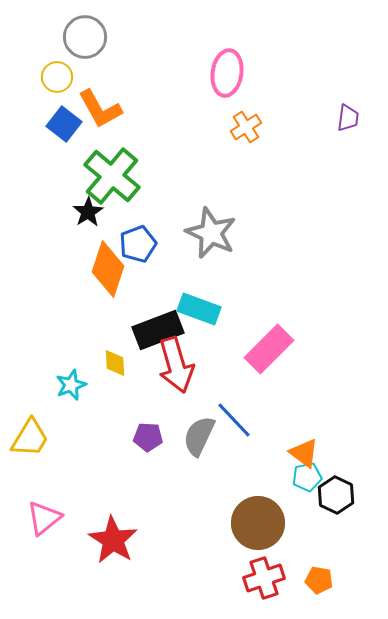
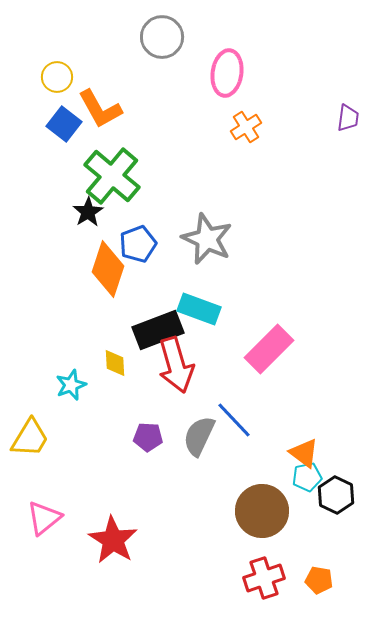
gray circle: moved 77 px right
gray star: moved 4 px left, 6 px down
brown circle: moved 4 px right, 12 px up
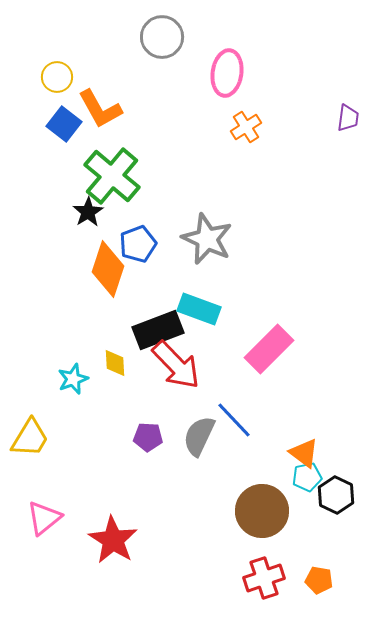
red arrow: rotated 28 degrees counterclockwise
cyan star: moved 2 px right, 6 px up
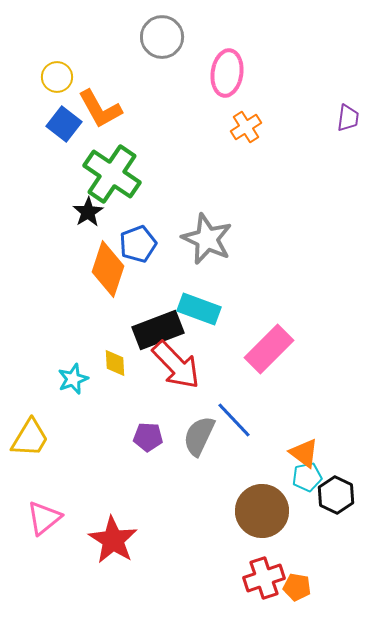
green cross: moved 2 px up; rotated 6 degrees counterclockwise
orange pentagon: moved 22 px left, 7 px down
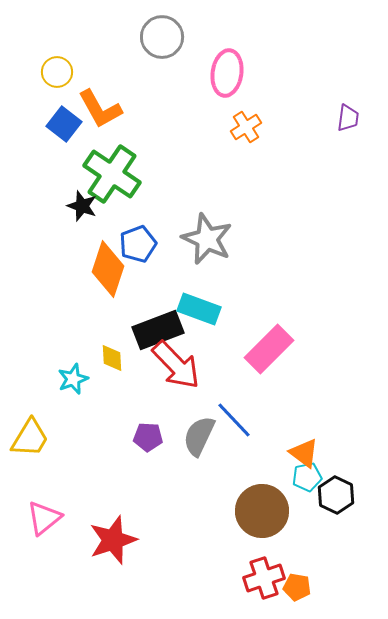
yellow circle: moved 5 px up
black star: moved 6 px left, 6 px up; rotated 20 degrees counterclockwise
yellow diamond: moved 3 px left, 5 px up
red star: rotated 21 degrees clockwise
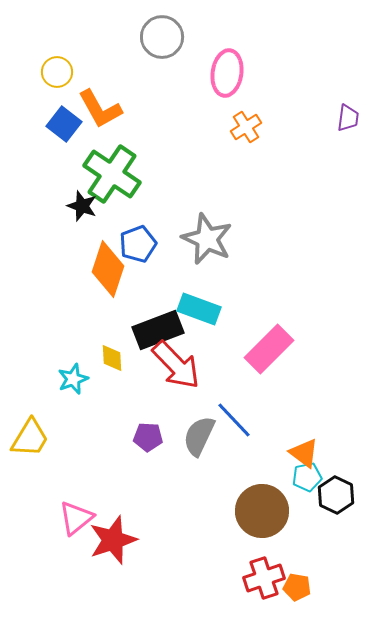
pink triangle: moved 32 px right
